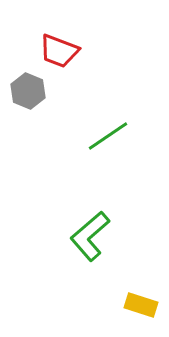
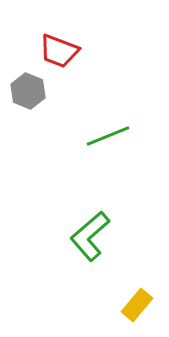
green line: rotated 12 degrees clockwise
yellow rectangle: moved 4 px left; rotated 68 degrees counterclockwise
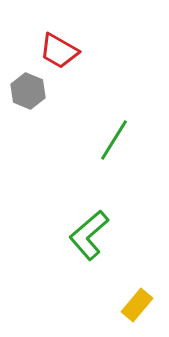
red trapezoid: rotated 9 degrees clockwise
green line: moved 6 px right, 4 px down; rotated 36 degrees counterclockwise
green L-shape: moved 1 px left, 1 px up
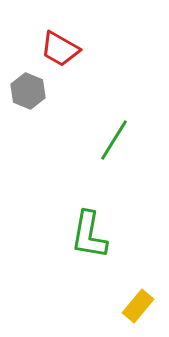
red trapezoid: moved 1 px right, 2 px up
green L-shape: rotated 39 degrees counterclockwise
yellow rectangle: moved 1 px right, 1 px down
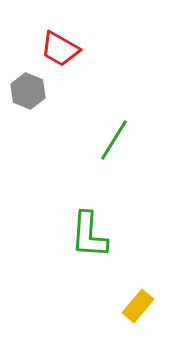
green L-shape: rotated 6 degrees counterclockwise
